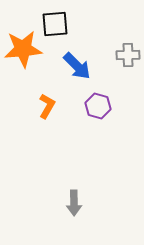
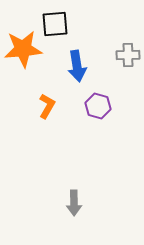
blue arrow: rotated 36 degrees clockwise
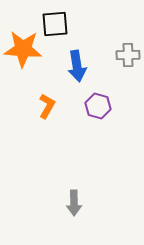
orange star: rotated 9 degrees clockwise
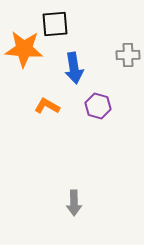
orange star: moved 1 px right
blue arrow: moved 3 px left, 2 px down
orange L-shape: rotated 90 degrees counterclockwise
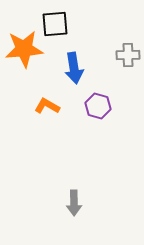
orange star: rotated 9 degrees counterclockwise
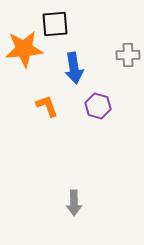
orange L-shape: rotated 40 degrees clockwise
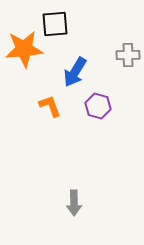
blue arrow: moved 1 px right, 4 px down; rotated 40 degrees clockwise
orange L-shape: moved 3 px right
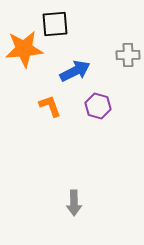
blue arrow: moved 1 px up; rotated 148 degrees counterclockwise
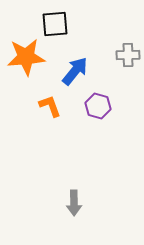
orange star: moved 2 px right, 8 px down
blue arrow: rotated 24 degrees counterclockwise
